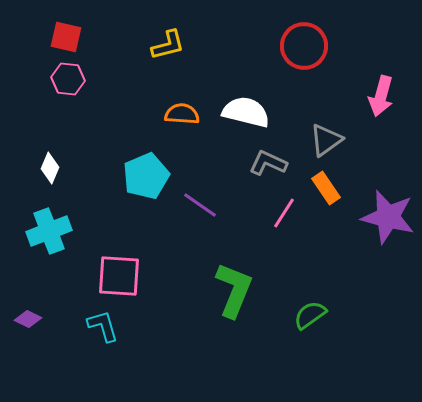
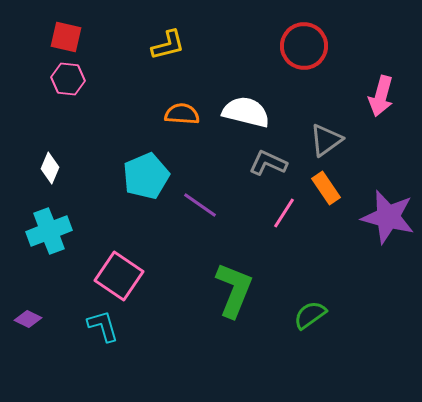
pink square: rotated 30 degrees clockwise
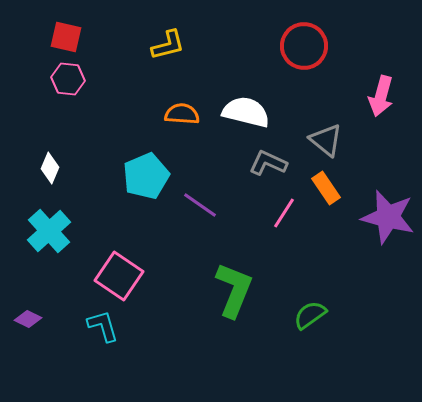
gray triangle: rotated 45 degrees counterclockwise
cyan cross: rotated 21 degrees counterclockwise
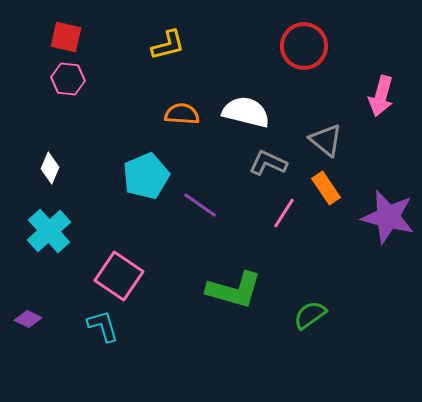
green L-shape: rotated 84 degrees clockwise
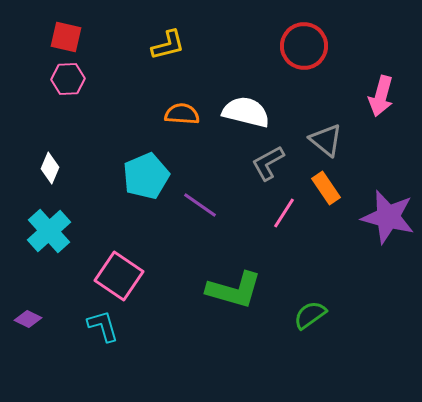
pink hexagon: rotated 8 degrees counterclockwise
gray L-shape: rotated 54 degrees counterclockwise
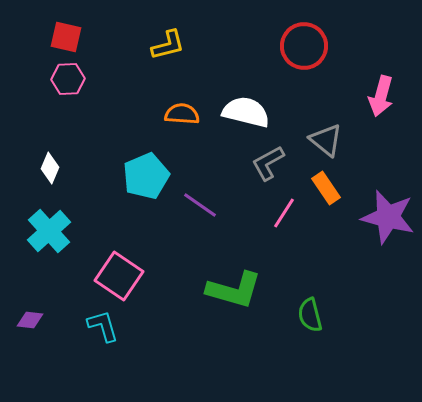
green semicircle: rotated 68 degrees counterclockwise
purple diamond: moved 2 px right, 1 px down; rotated 20 degrees counterclockwise
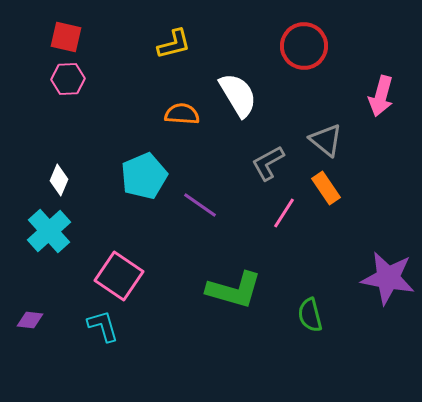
yellow L-shape: moved 6 px right, 1 px up
white semicircle: moved 8 px left, 17 px up; rotated 45 degrees clockwise
white diamond: moved 9 px right, 12 px down
cyan pentagon: moved 2 px left
purple star: moved 61 px down; rotated 4 degrees counterclockwise
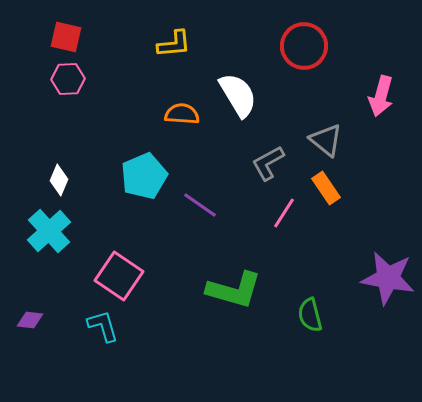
yellow L-shape: rotated 9 degrees clockwise
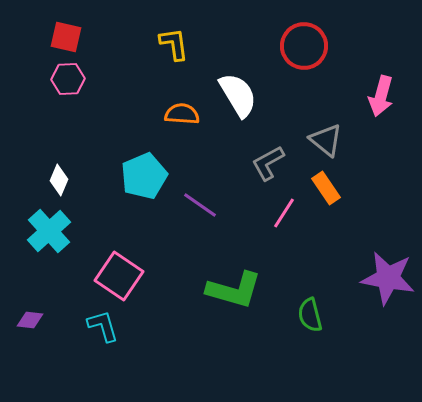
yellow L-shape: rotated 93 degrees counterclockwise
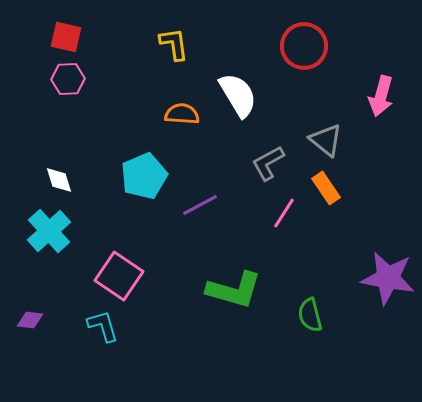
white diamond: rotated 40 degrees counterclockwise
purple line: rotated 63 degrees counterclockwise
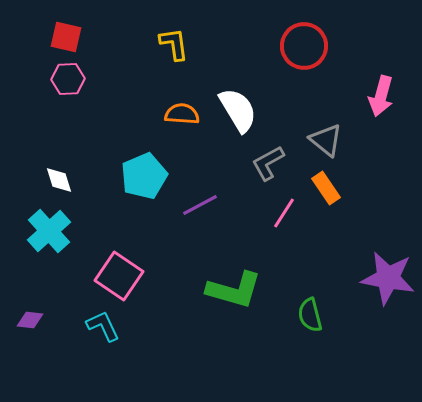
white semicircle: moved 15 px down
cyan L-shape: rotated 9 degrees counterclockwise
